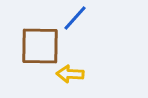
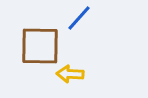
blue line: moved 4 px right
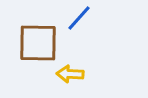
brown square: moved 2 px left, 3 px up
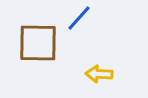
yellow arrow: moved 29 px right
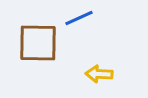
blue line: rotated 24 degrees clockwise
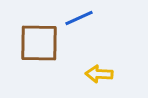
brown square: moved 1 px right
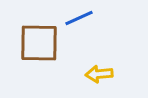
yellow arrow: rotated 8 degrees counterclockwise
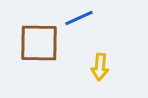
yellow arrow: moved 1 px right, 7 px up; rotated 80 degrees counterclockwise
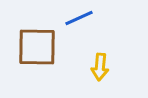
brown square: moved 2 px left, 4 px down
